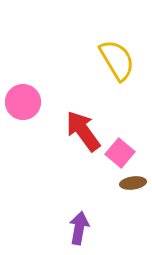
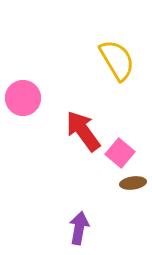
pink circle: moved 4 px up
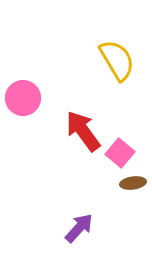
purple arrow: rotated 32 degrees clockwise
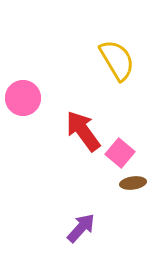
purple arrow: moved 2 px right
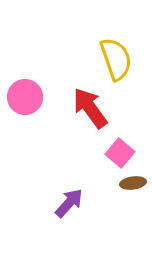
yellow semicircle: moved 1 px left, 1 px up; rotated 12 degrees clockwise
pink circle: moved 2 px right, 1 px up
red arrow: moved 7 px right, 23 px up
purple arrow: moved 12 px left, 25 px up
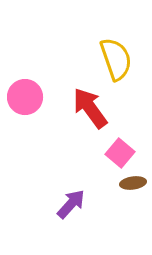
purple arrow: moved 2 px right, 1 px down
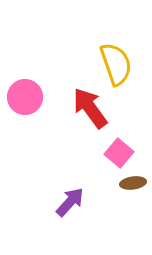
yellow semicircle: moved 5 px down
pink square: moved 1 px left
purple arrow: moved 1 px left, 2 px up
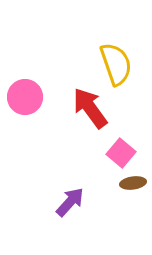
pink square: moved 2 px right
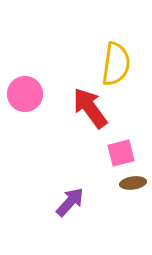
yellow semicircle: rotated 27 degrees clockwise
pink circle: moved 3 px up
pink square: rotated 36 degrees clockwise
